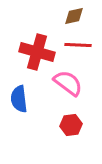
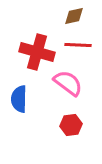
blue semicircle: rotated 8 degrees clockwise
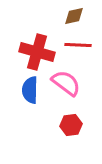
pink semicircle: moved 2 px left
blue semicircle: moved 11 px right, 9 px up
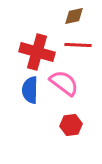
pink semicircle: moved 2 px left
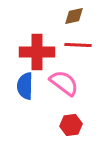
red cross: rotated 16 degrees counterclockwise
blue semicircle: moved 5 px left, 4 px up
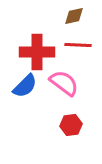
blue semicircle: rotated 136 degrees counterclockwise
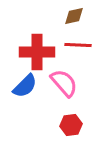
pink semicircle: rotated 12 degrees clockwise
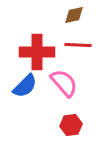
brown diamond: moved 1 px up
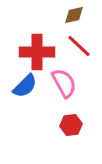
red line: moved 1 px right, 1 px down; rotated 40 degrees clockwise
pink semicircle: rotated 12 degrees clockwise
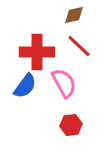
blue semicircle: rotated 8 degrees counterclockwise
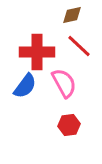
brown diamond: moved 2 px left
red hexagon: moved 2 px left
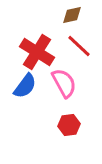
red cross: rotated 32 degrees clockwise
